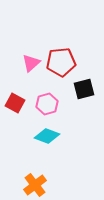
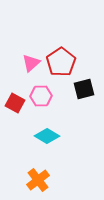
red pentagon: rotated 28 degrees counterclockwise
pink hexagon: moved 6 px left, 8 px up; rotated 15 degrees clockwise
cyan diamond: rotated 10 degrees clockwise
orange cross: moved 3 px right, 5 px up
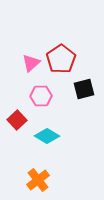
red pentagon: moved 3 px up
red square: moved 2 px right, 17 px down; rotated 18 degrees clockwise
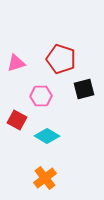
red pentagon: rotated 20 degrees counterclockwise
pink triangle: moved 15 px left; rotated 24 degrees clockwise
red square: rotated 18 degrees counterclockwise
orange cross: moved 7 px right, 2 px up
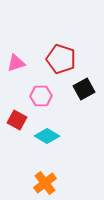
black square: rotated 15 degrees counterclockwise
orange cross: moved 5 px down
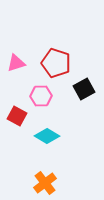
red pentagon: moved 5 px left, 4 px down
red square: moved 4 px up
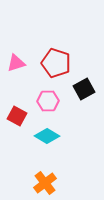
pink hexagon: moved 7 px right, 5 px down
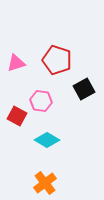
red pentagon: moved 1 px right, 3 px up
pink hexagon: moved 7 px left; rotated 10 degrees clockwise
cyan diamond: moved 4 px down
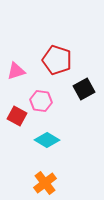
pink triangle: moved 8 px down
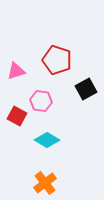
black square: moved 2 px right
